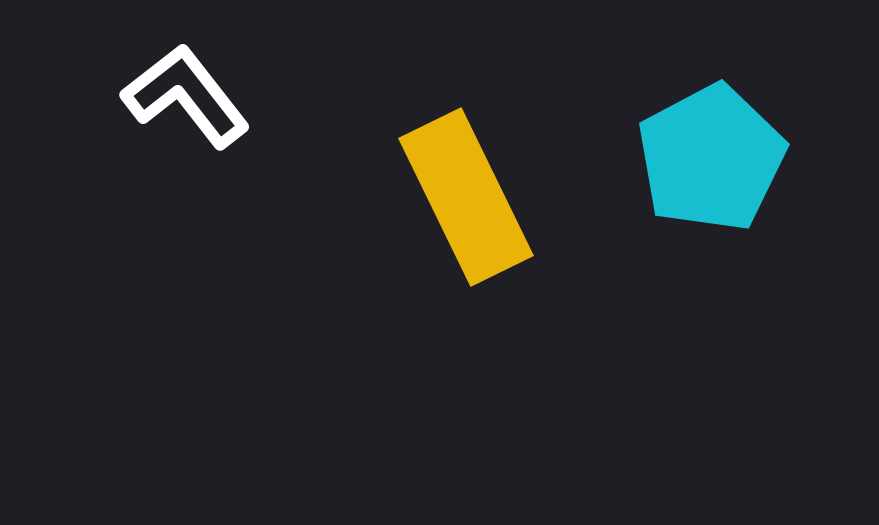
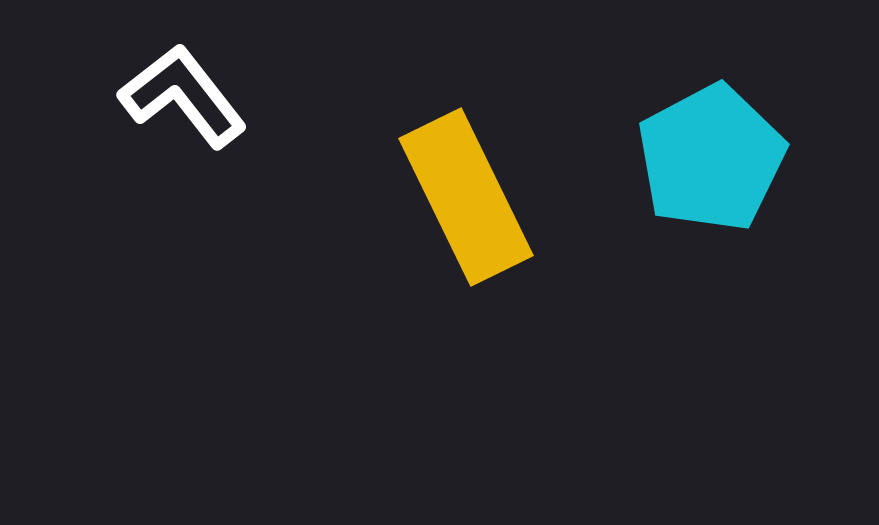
white L-shape: moved 3 px left
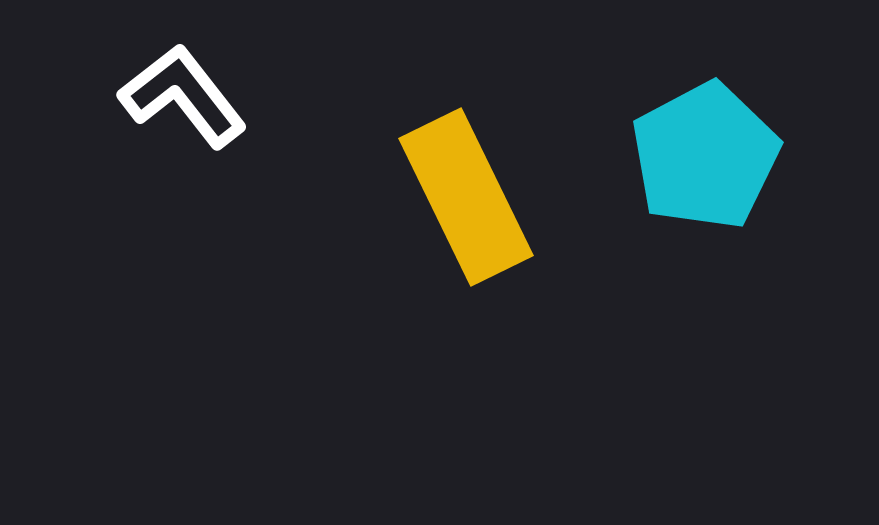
cyan pentagon: moved 6 px left, 2 px up
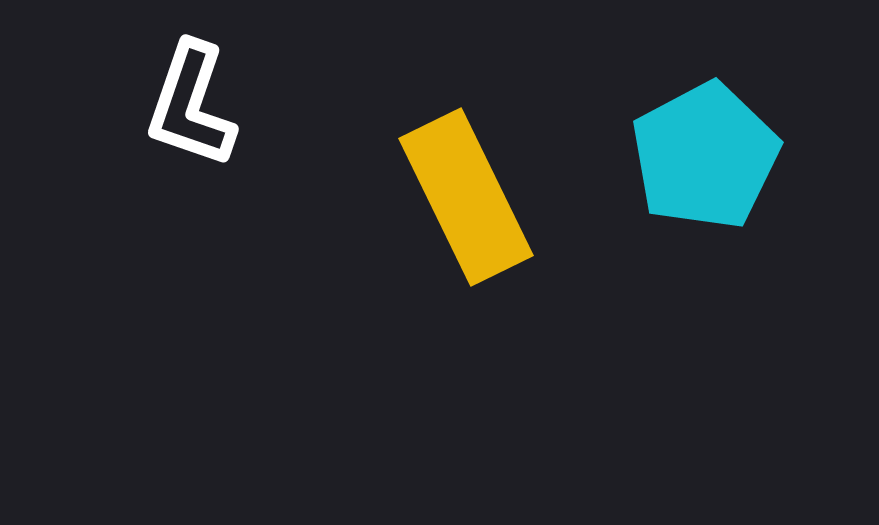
white L-shape: moved 8 px right, 9 px down; rotated 123 degrees counterclockwise
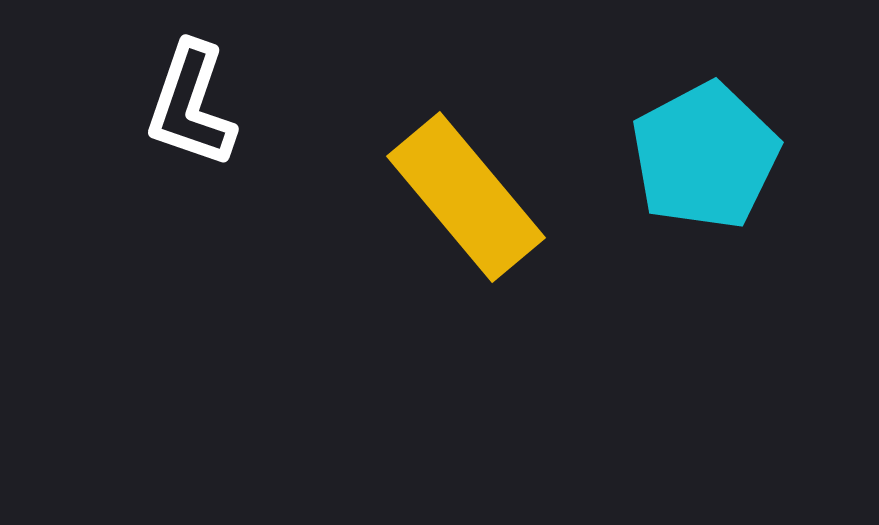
yellow rectangle: rotated 14 degrees counterclockwise
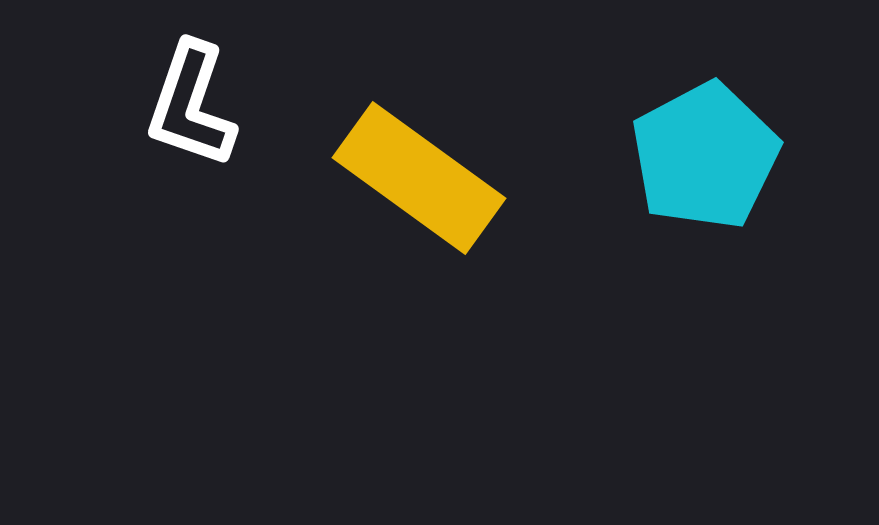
yellow rectangle: moved 47 px left, 19 px up; rotated 14 degrees counterclockwise
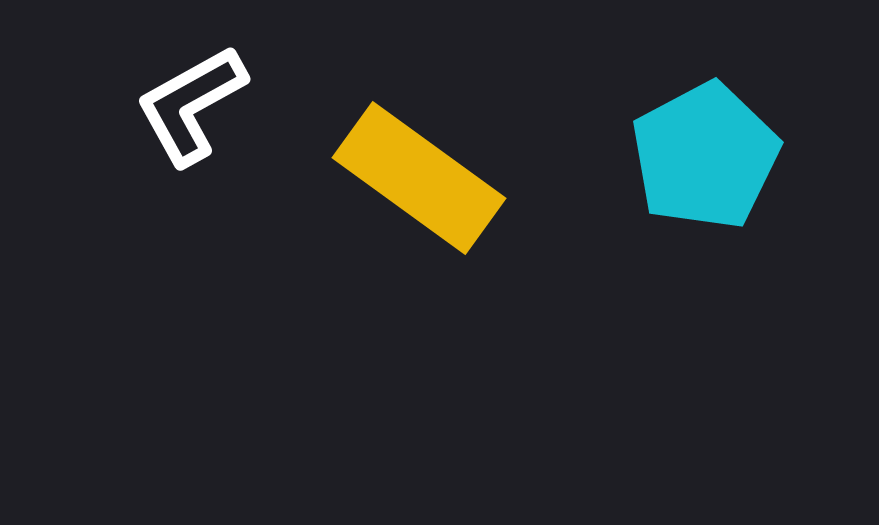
white L-shape: rotated 42 degrees clockwise
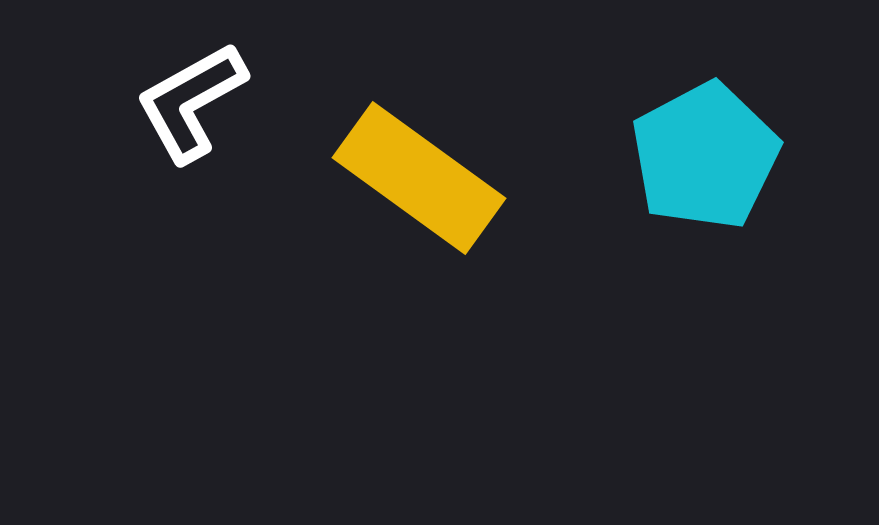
white L-shape: moved 3 px up
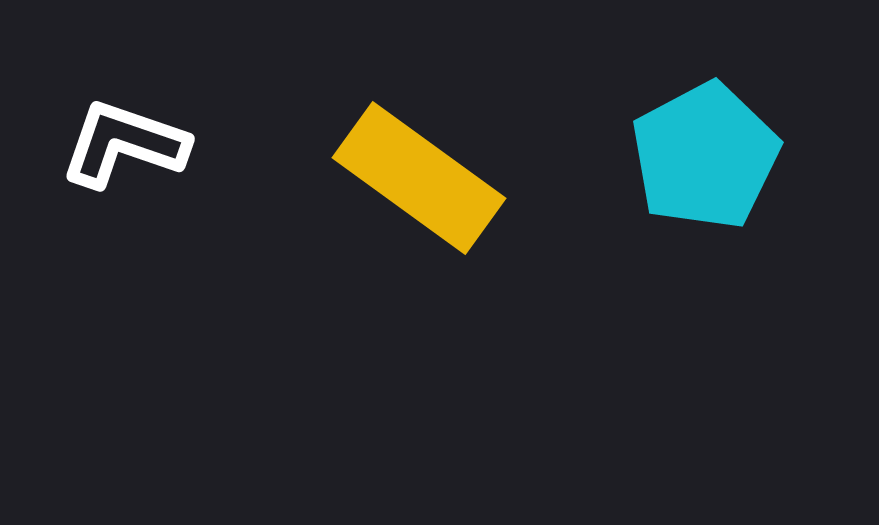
white L-shape: moved 67 px left, 42 px down; rotated 48 degrees clockwise
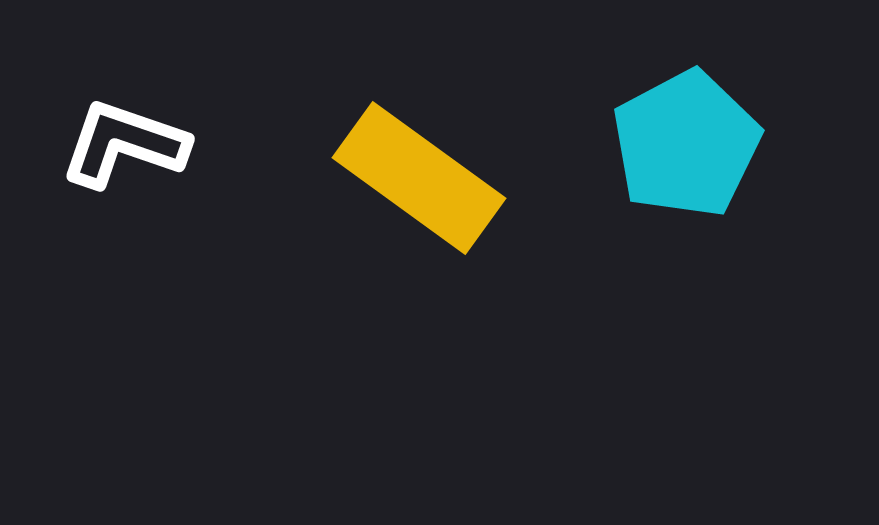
cyan pentagon: moved 19 px left, 12 px up
